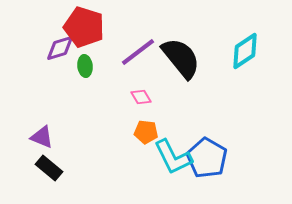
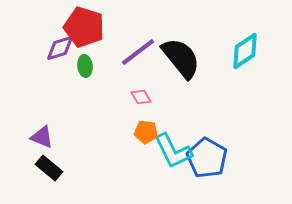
cyan L-shape: moved 6 px up
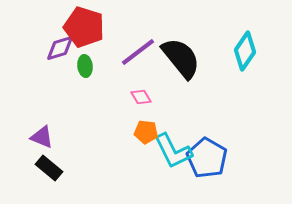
cyan diamond: rotated 21 degrees counterclockwise
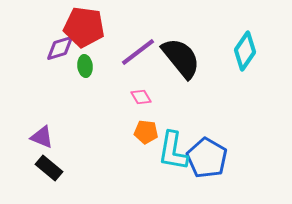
red pentagon: rotated 9 degrees counterclockwise
cyan L-shape: rotated 36 degrees clockwise
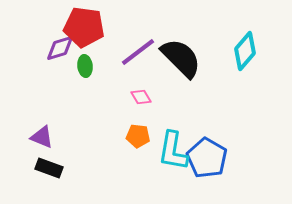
cyan diamond: rotated 6 degrees clockwise
black semicircle: rotated 6 degrees counterclockwise
orange pentagon: moved 8 px left, 4 px down
black rectangle: rotated 20 degrees counterclockwise
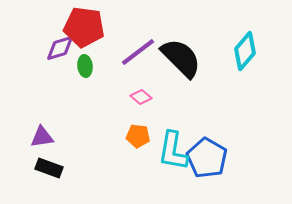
pink diamond: rotated 20 degrees counterclockwise
purple triangle: rotated 30 degrees counterclockwise
